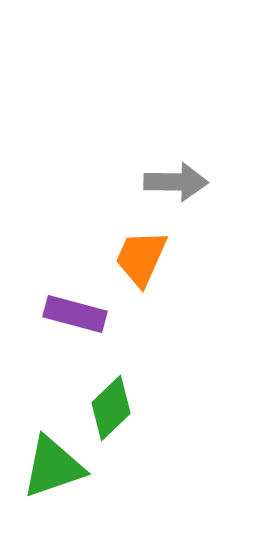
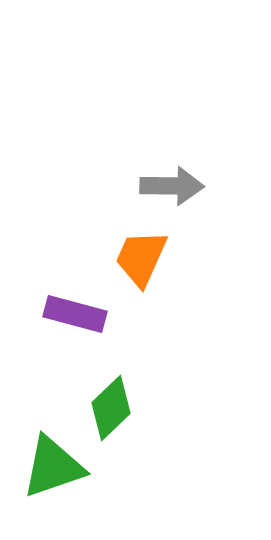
gray arrow: moved 4 px left, 4 px down
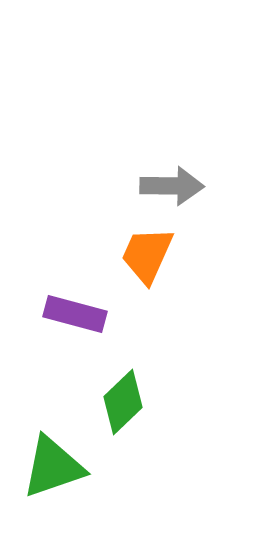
orange trapezoid: moved 6 px right, 3 px up
green diamond: moved 12 px right, 6 px up
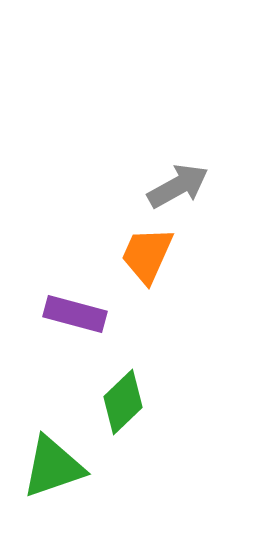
gray arrow: moved 6 px right; rotated 30 degrees counterclockwise
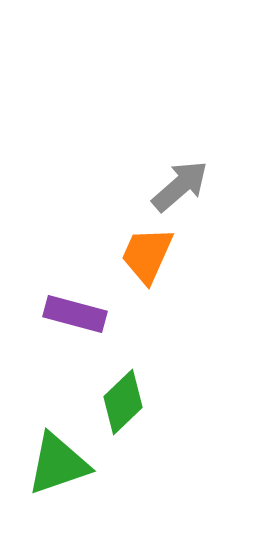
gray arrow: moved 2 px right; rotated 12 degrees counterclockwise
green triangle: moved 5 px right, 3 px up
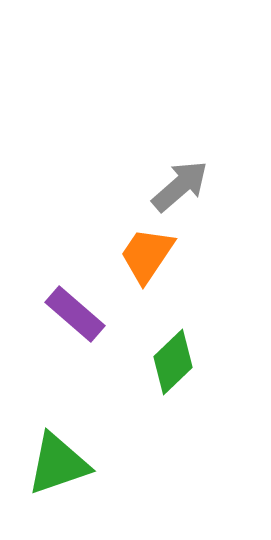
orange trapezoid: rotated 10 degrees clockwise
purple rectangle: rotated 26 degrees clockwise
green diamond: moved 50 px right, 40 px up
